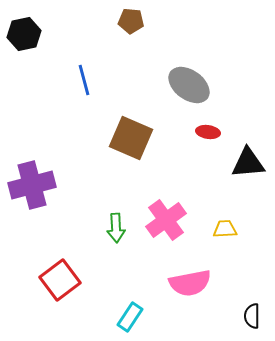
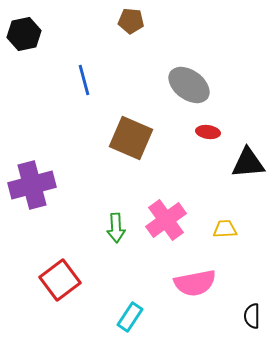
pink semicircle: moved 5 px right
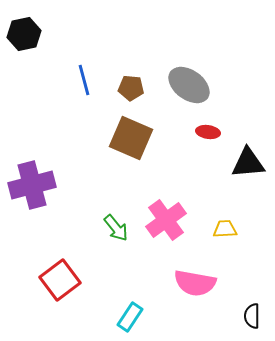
brown pentagon: moved 67 px down
green arrow: rotated 36 degrees counterclockwise
pink semicircle: rotated 21 degrees clockwise
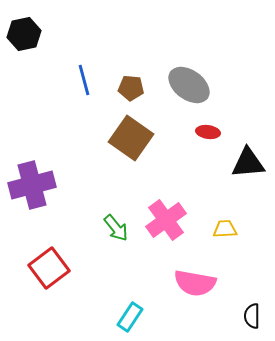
brown square: rotated 12 degrees clockwise
red square: moved 11 px left, 12 px up
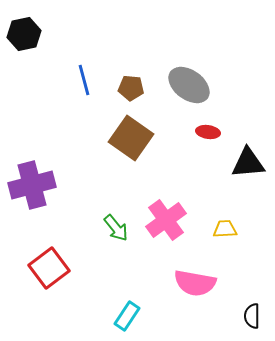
cyan rectangle: moved 3 px left, 1 px up
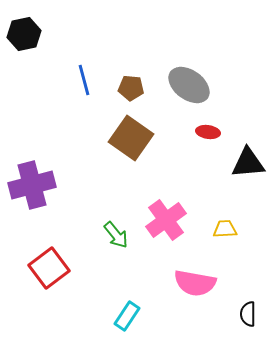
green arrow: moved 7 px down
black semicircle: moved 4 px left, 2 px up
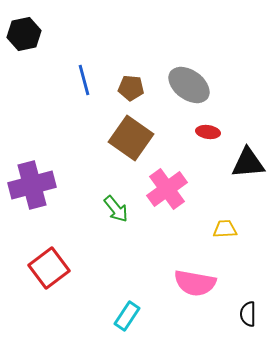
pink cross: moved 1 px right, 31 px up
green arrow: moved 26 px up
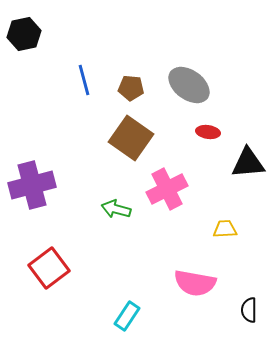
pink cross: rotated 9 degrees clockwise
green arrow: rotated 144 degrees clockwise
black semicircle: moved 1 px right, 4 px up
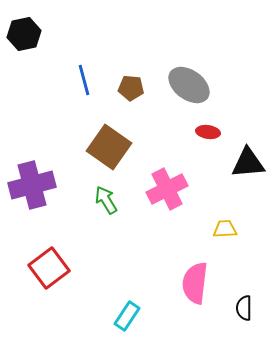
brown square: moved 22 px left, 9 px down
green arrow: moved 10 px left, 9 px up; rotated 44 degrees clockwise
pink semicircle: rotated 87 degrees clockwise
black semicircle: moved 5 px left, 2 px up
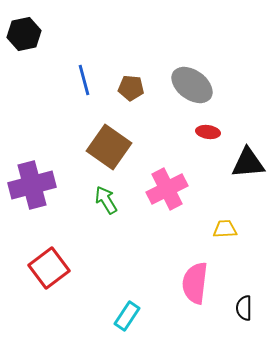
gray ellipse: moved 3 px right
